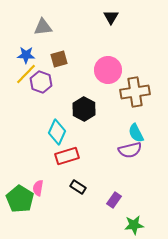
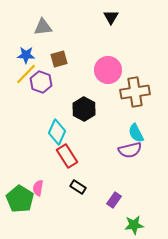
red rectangle: rotated 75 degrees clockwise
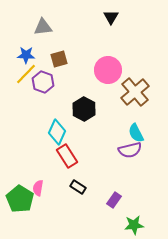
purple hexagon: moved 2 px right
brown cross: rotated 32 degrees counterclockwise
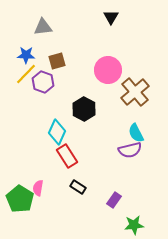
brown square: moved 2 px left, 2 px down
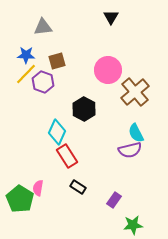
green star: moved 1 px left
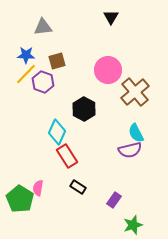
green star: rotated 12 degrees counterclockwise
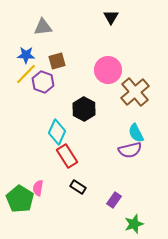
green star: moved 1 px right, 1 px up
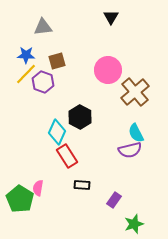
black hexagon: moved 4 px left, 8 px down
black rectangle: moved 4 px right, 2 px up; rotated 28 degrees counterclockwise
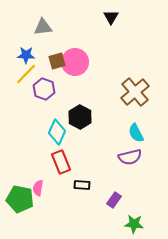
pink circle: moved 33 px left, 8 px up
purple hexagon: moved 1 px right, 7 px down
purple semicircle: moved 7 px down
red rectangle: moved 6 px left, 6 px down; rotated 10 degrees clockwise
green pentagon: rotated 20 degrees counterclockwise
green star: rotated 24 degrees clockwise
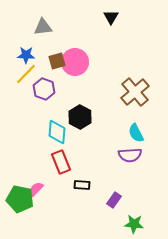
cyan diamond: rotated 20 degrees counterclockwise
purple semicircle: moved 2 px up; rotated 10 degrees clockwise
pink semicircle: moved 2 px left, 1 px down; rotated 35 degrees clockwise
